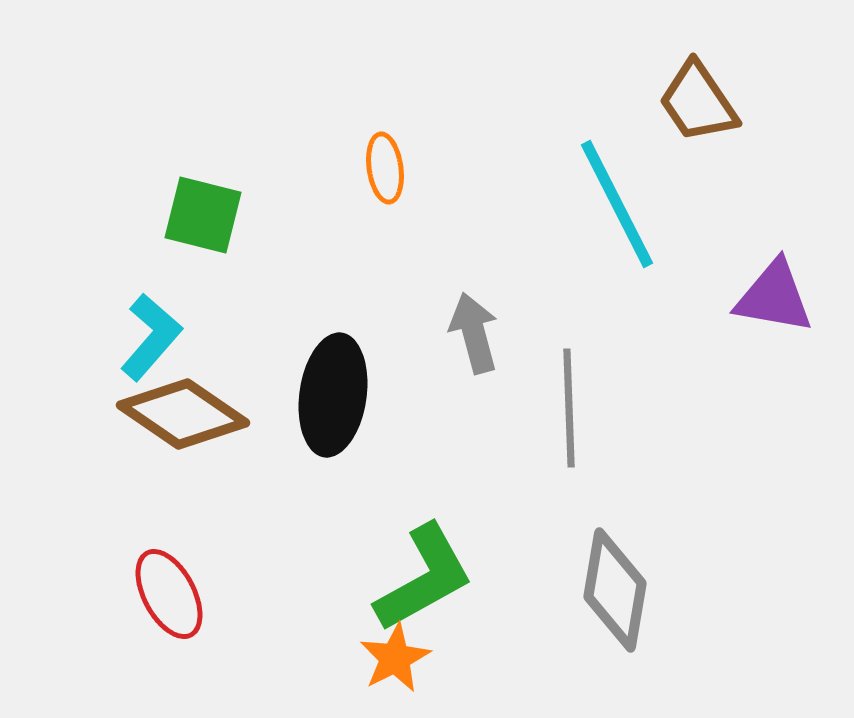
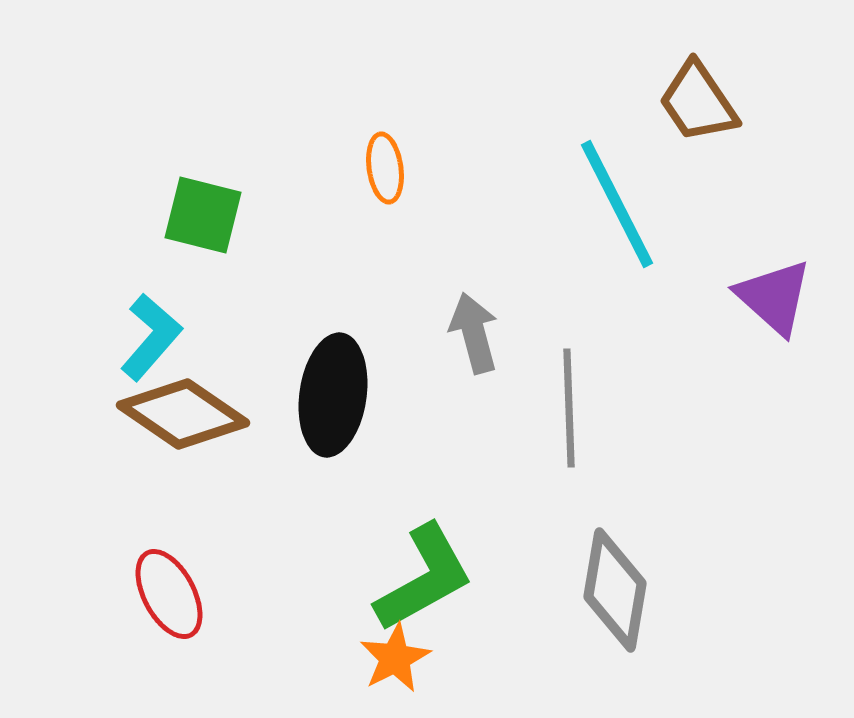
purple triangle: rotated 32 degrees clockwise
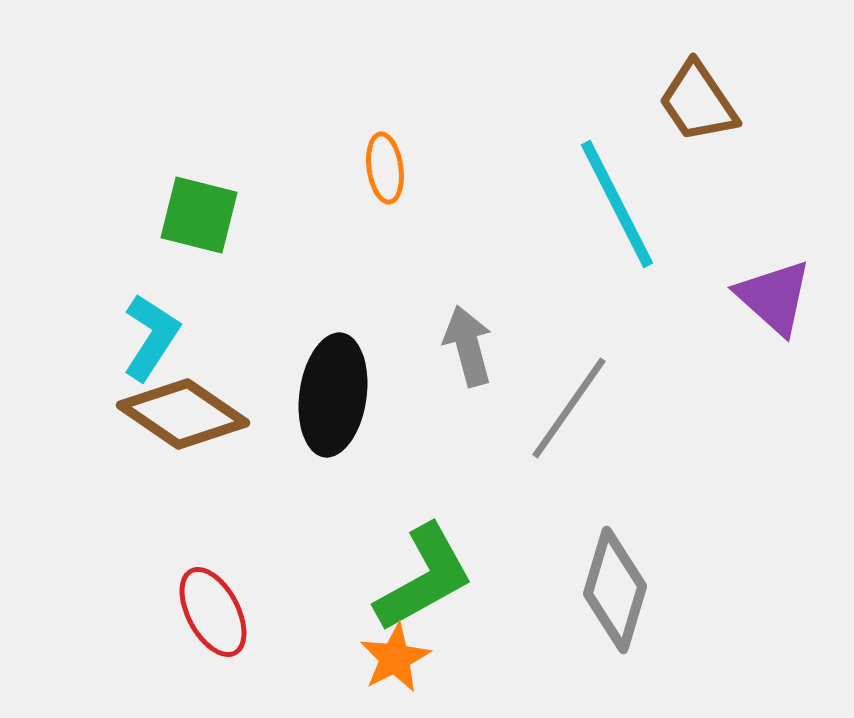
green square: moved 4 px left
gray arrow: moved 6 px left, 13 px down
cyan L-shape: rotated 8 degrees counterclockwise
gray line: rotated 37 degrees clockwise
gray diamond: rotated 7 degrees clockwise
red ellipse: moved 44 px right, 18 px down
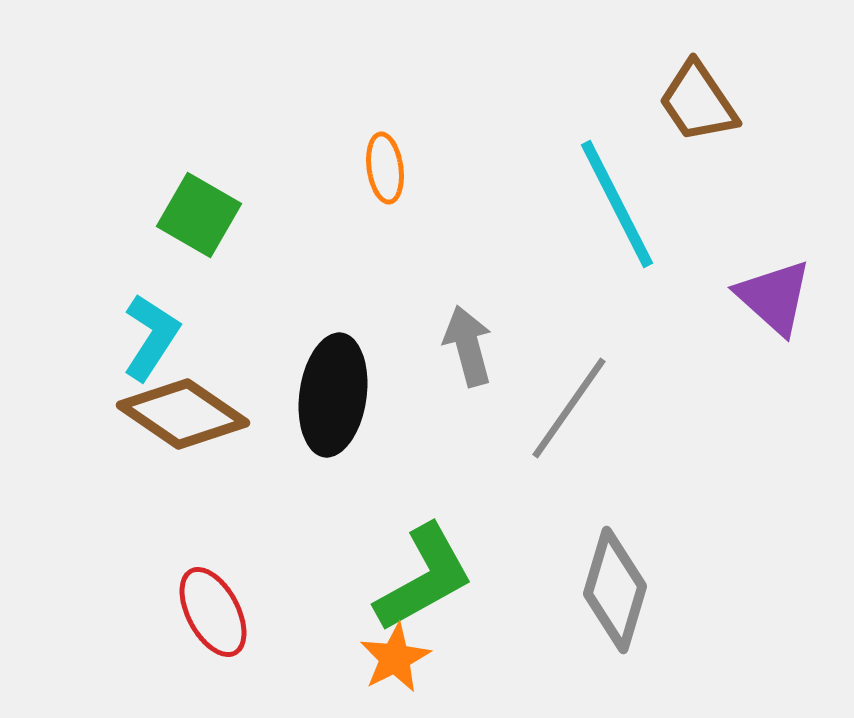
green square: rotated 16 degrees clockwise
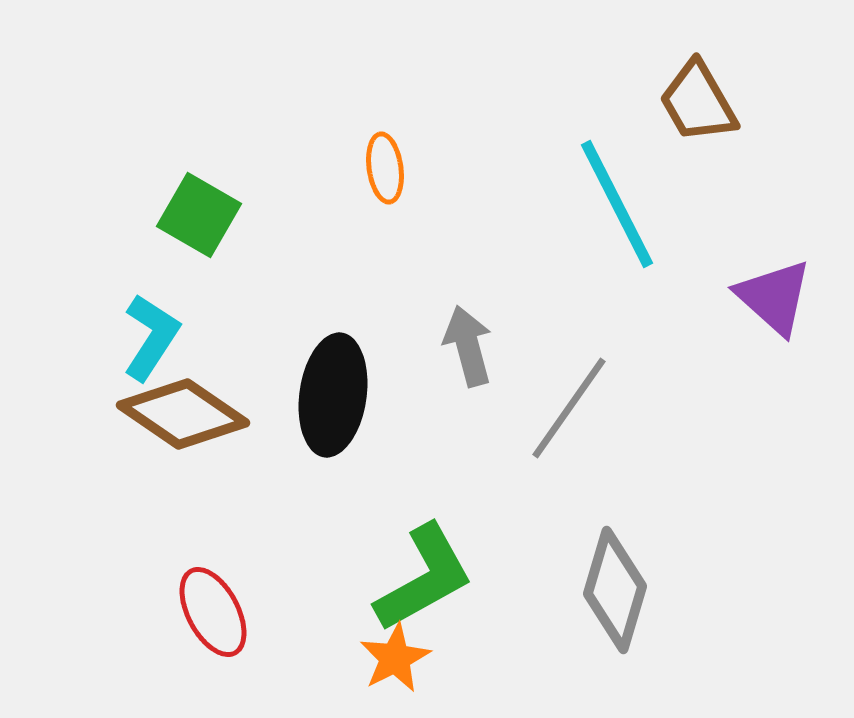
brown trapezoid: rotated 4 degrees clockwise
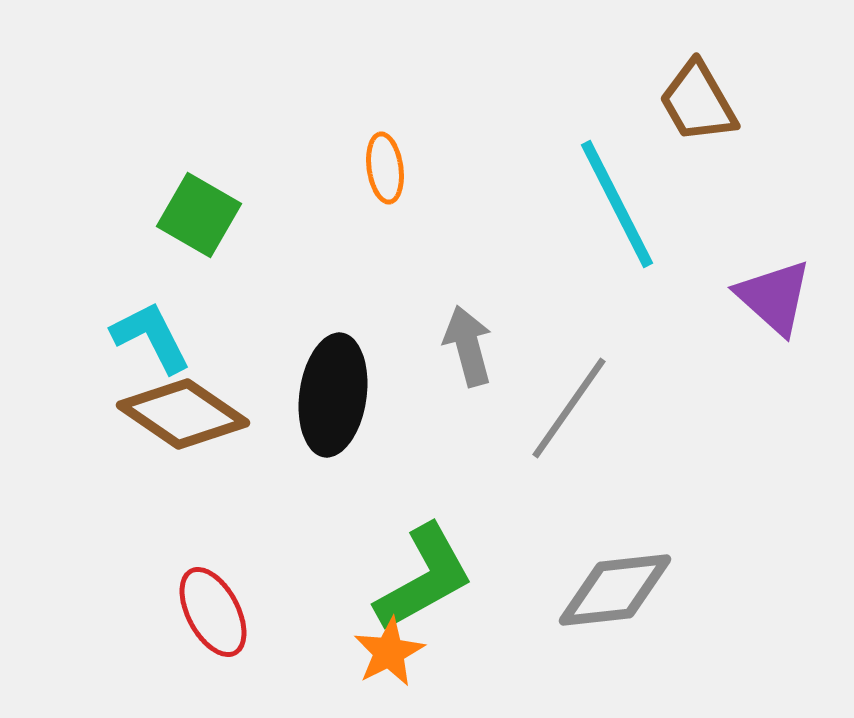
cyan L-shape: rotated 60 degrees counterclockwise
gray diamond: rotated 67 degrees clockwise
orange star: moved 6 px left, 6 px up
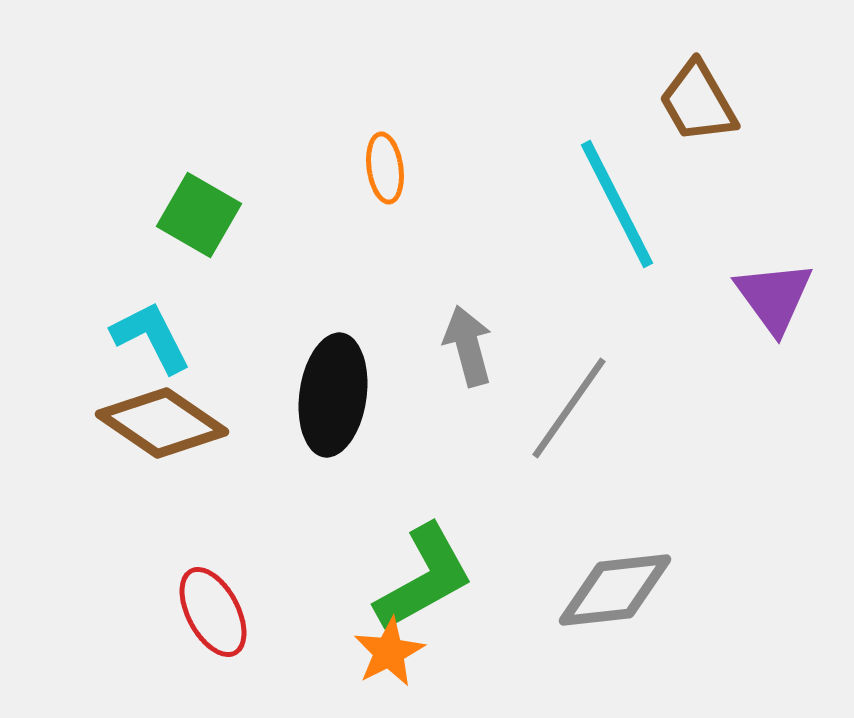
purple triangle: rotated 12 degrees clockwise
brown diamond: moved 21 px left, 9 px down
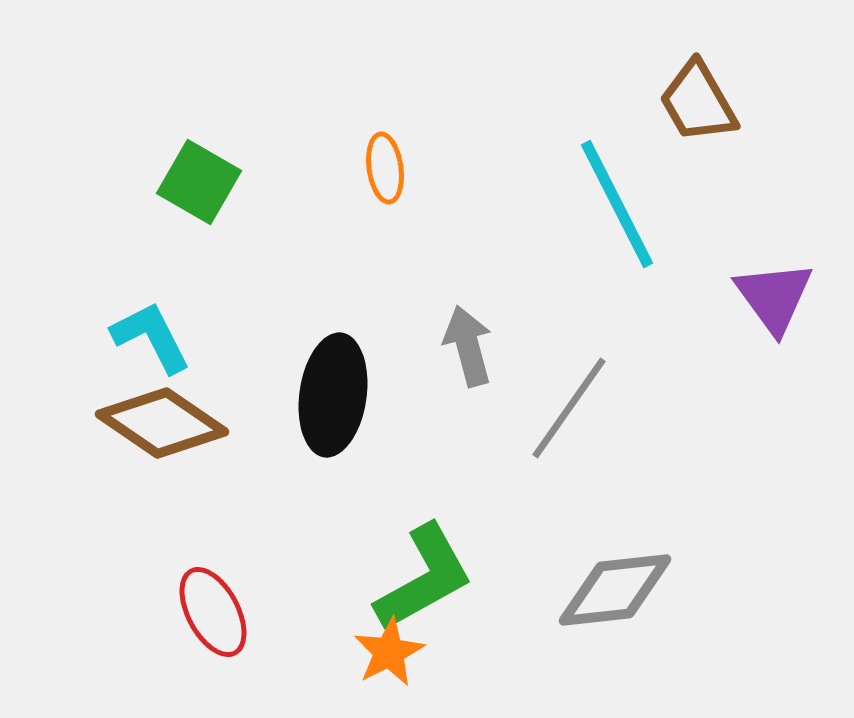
green square: moved 33 px up
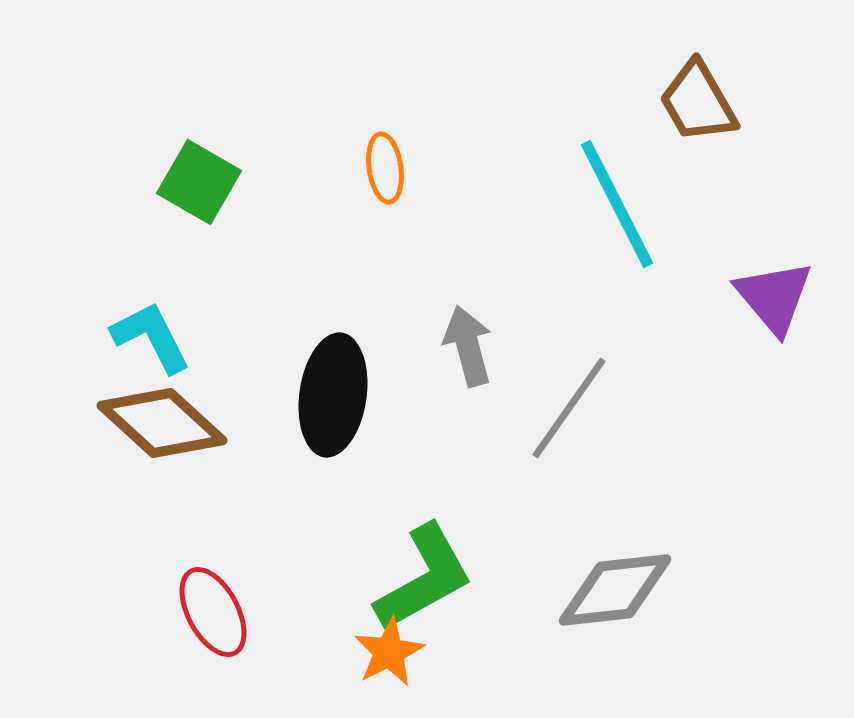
purple triangle: rotated 4 degrees counterclockwise
brown diamond: rotated 8 degrees clockwise
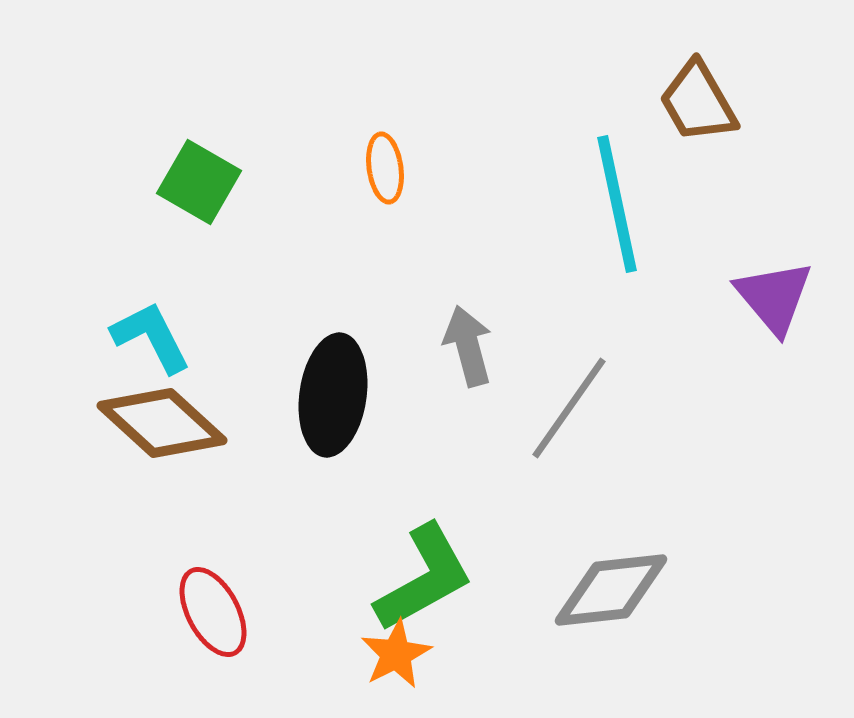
cyan line: rotated 15 degrees clockwise
gray diamond: moved 4 px left
orange star: moved 7 px right, 2 px down
